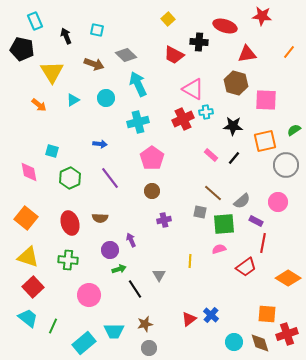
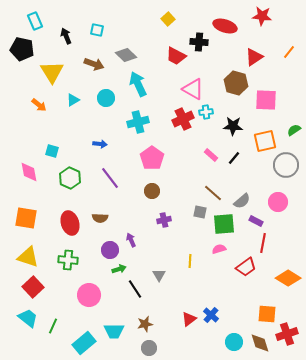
red triangle at (247, 54): moved 7 px right, 3 px down; rotated 24 degrees counterclockwise
red trapezoid at (174, 55): moved 2 px right, 1 px down
green hexagon at (70, 178): rotated 10 degrees counterclockwise
orange square at (26, 218): rotated 30 degrees counterclockwise
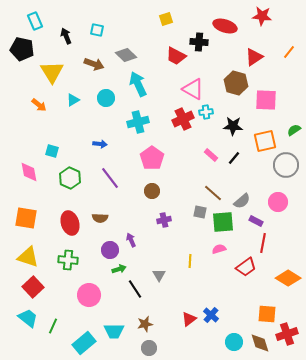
yellow square at (168, 19): moved 2 px left; rotated 24 degrees clockwise
green square at (224, 224): moved 1 px left, 2 px up
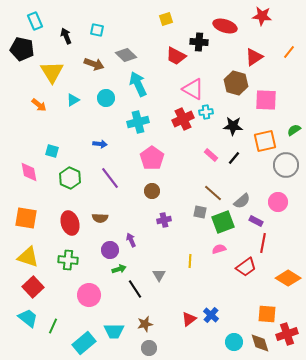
green square at (223, 222): rotated 15 degrees counterclockwise
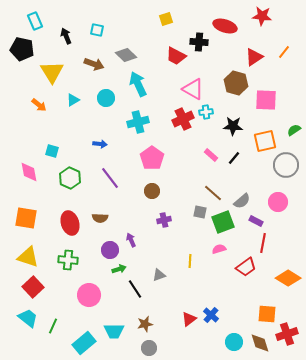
orange line at (289, 52): moved 5 px left
gray triangle at (159, 275): rotated 40 degrees clockwise
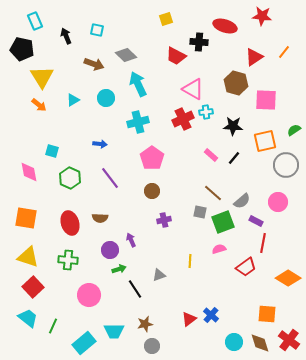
yellow triangle at (52, 72): moved 10 px left, 5 px down
red cross at (287, 334): moved 2 px right, 6 px down; rotated 35 degrees counterclockwise
gray circle at (149, 348): moved 3 px right, 2 px up
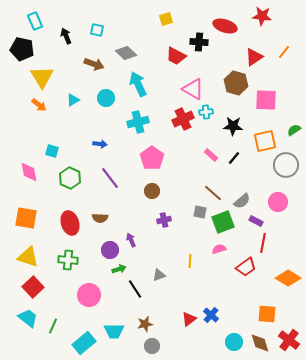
gray diamond at (126, 55): moved 2 px up
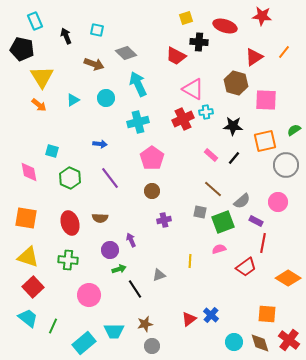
yellow square at (166, 19): moved 20 px right, 1 px up
brown line at (213, 193): moved 4 px up
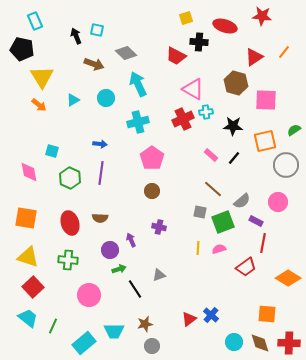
black arrow at (66, 36): moved 10 px right
purple line at (110, 178): moved 9 px left, 5 px up; rotated 45 degrees clockwise
purple cross at (164, 220): moved 5 px left, 7 px down; rotated 24 degrees clockwise
yellow line at (190, 261): moved 8 px right, 13 px up
red cross at (289, 340): moved 3 px down; rotated 35 degrees counterclockwise
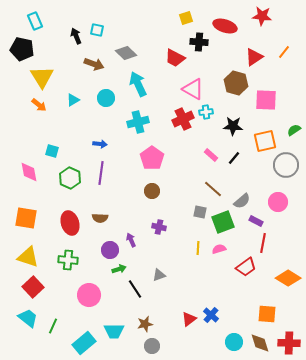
red trapezoid at (176, 56): moved 1 px left, 2 px down
